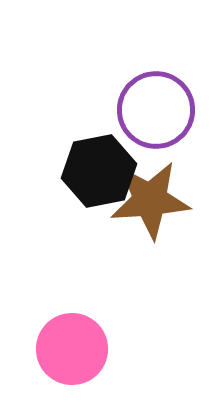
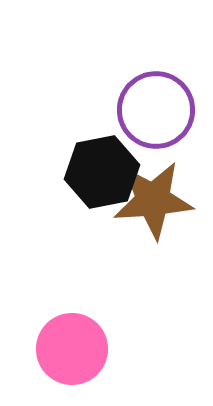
black hexagon: moved 3 px right, 1 px down
brown star: moved 3 px right
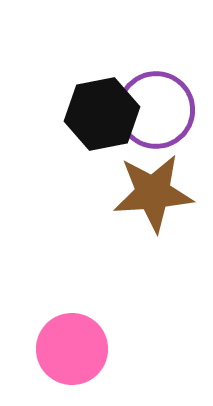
black hexagon: moved 58 px up
brown star: moved 7 px up
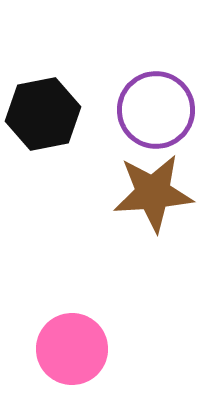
black hexagon: moved 59 px left
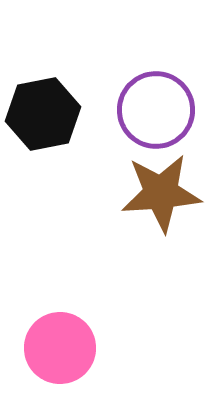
brown star: moved 8 px right
pink circle: moved 12 px left, 1 px up
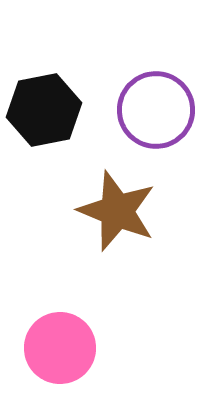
black hexagon: moved 1 px right, 4 px up
brown star: moved 44 px left, 18 px down; rotated 26 degrees clockwise
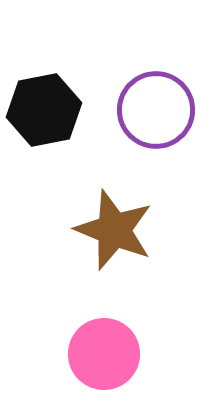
brown star: moved 3 px left, 19 px down
pink circle: moved 44 px right, 6 px down
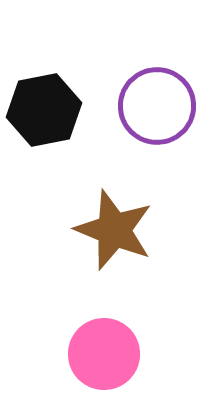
purple circle: moved 1 px right, 4 px up
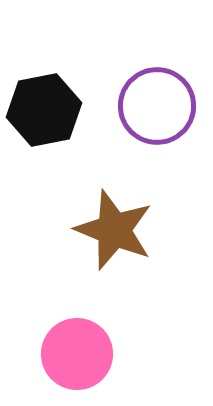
pink circle: moved 27 px left
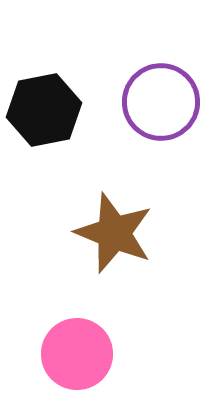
purple circle: moved 4 px right, 4 px up
brown star: moved 3 px down
